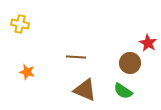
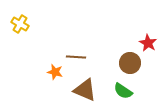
yellow cross: rotated 18 degrees clockwise
orange star: moved 28 px right
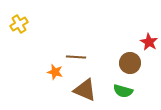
yellow cross: moved 1 px left; rotated 30 degrees clockwise
red star: moved 1 px right, 1 px up
green semicircle: rotated 18 degrees counterclockwise
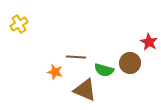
green semicircle: moved 19 px left, 21 px up
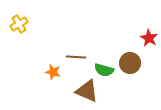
red star: moved 4 px up
orange star: moved 2 px left
brown triangle: moved 2 px right, 1 px down
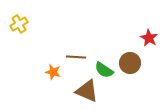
green semicircle: rotated 18 degrees clockwise
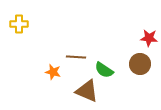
yellow cross: rotated 30 degrees clockwise
red star: rotated 24 degrees counterclockwise
brown circle: moved 10 px right, 1 px down
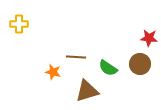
green semicircle: moved 4 px right, 2 px up
brown triangle: rotated 40 degrees counterclockwise
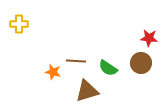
brown line: moved 4 px down
brown circle: moved 1 px right, 1 px up
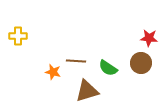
yellow cross: moved 1 px left, 12 px down
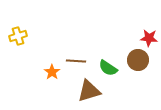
yellow cross: rotated 18 degrees counterclockwise
brown circle: moved 3 px left, 3 px up
orange star: moved 1 px left; rotated 21 degrees clockwise
brown triangle: moved 2 px right
